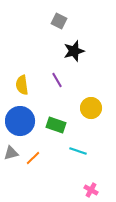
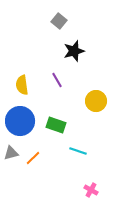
gray square: rotated 14 degrees clockwise
yellow circle: moved 5 px right, 7 px up
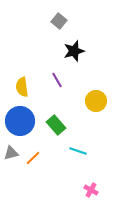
yellow semicircle: moved 2 px down
green rectangle: rotated 30 degrees clockwise
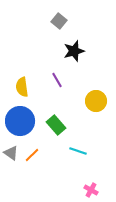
gray triangle: rotated 49 degrees clockwise
orange line: moved 1 px left, 3 px up
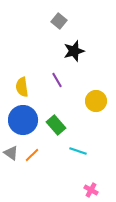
blue circle: moved 3 px right, 1 px up
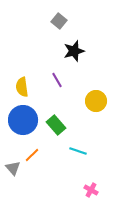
gray triangle: moved 2 px right, 15 px down; rotated 14 degrees clockwise
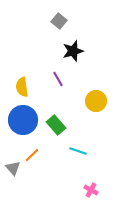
black star: moved 1 px left
purple line: moved 1 px right, 1 px up
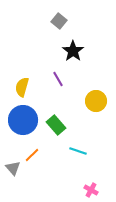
black star: rotated 20 degrees counterclockwise
yellow semicircle: rotated 24 degrees clockwise
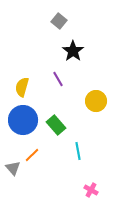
cyan line: rotated 60 degrees clockwise
